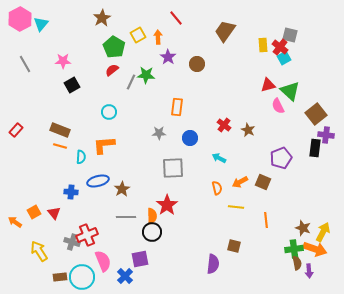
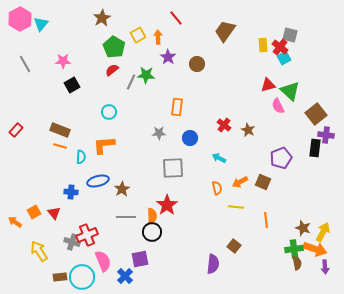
brown square at (234, 246): rotated 24 degrees clockwise
purple arrow at (309, 271): moved 16 px right, 4 px up
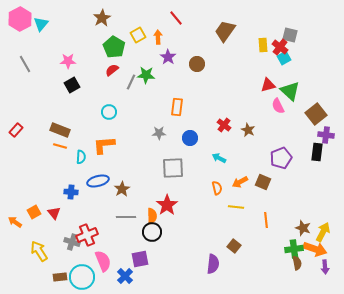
pink star at (63, 61): moved 5 px right
black rectangle at (315, 148): moved 2 px right, 4 px down
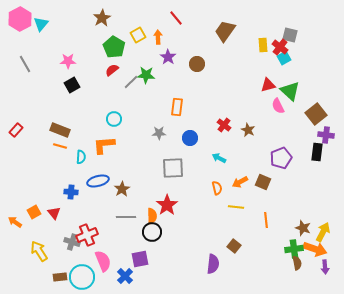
gray line at (131, 82): rotated 21 degrees clockwise
cyan circle at (109, 112): moved 5 px right, 7 px down
